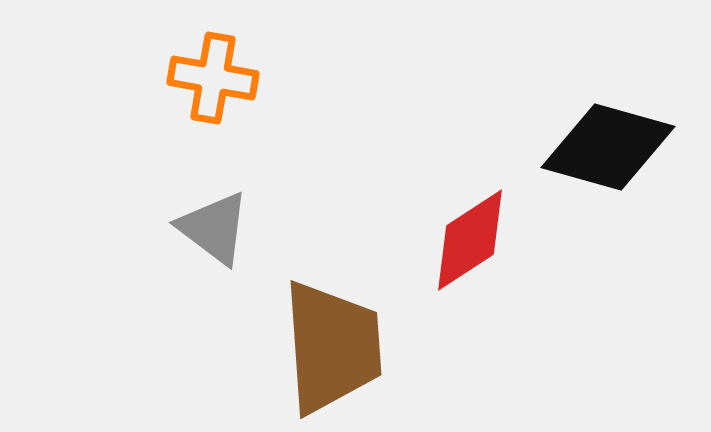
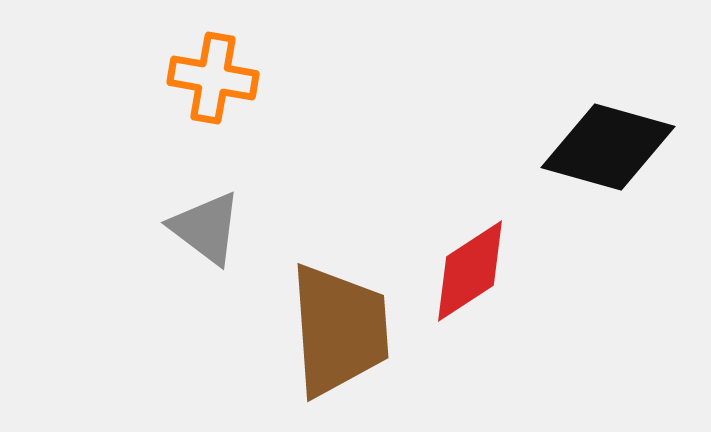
gray triangle: moved 8 px left
red diamond: moved 31 px down
brown trapezoid: moved 7 px right, 17 px up
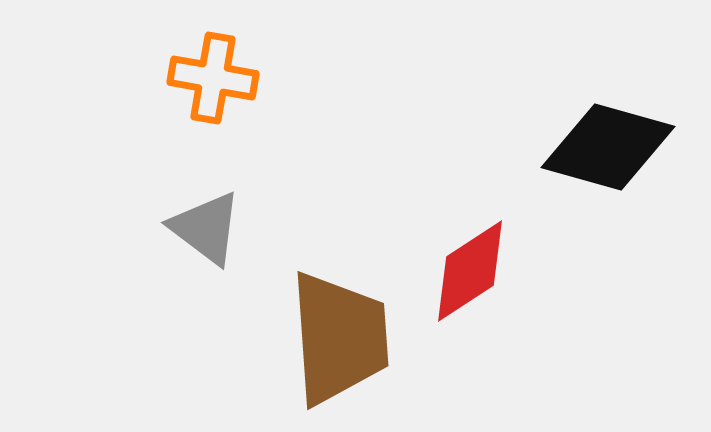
brown trapezoid: moved 8 px down
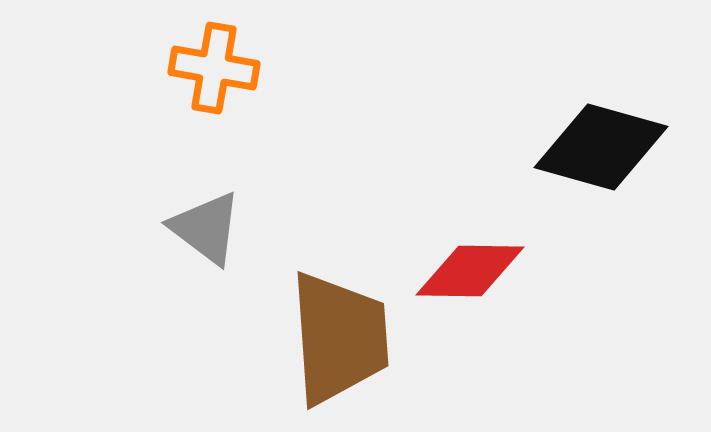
orange cross: moved 1 px right, 10 px up
black diamond: moved 7 px left
red diamond: rotated 34 degrees clockwise
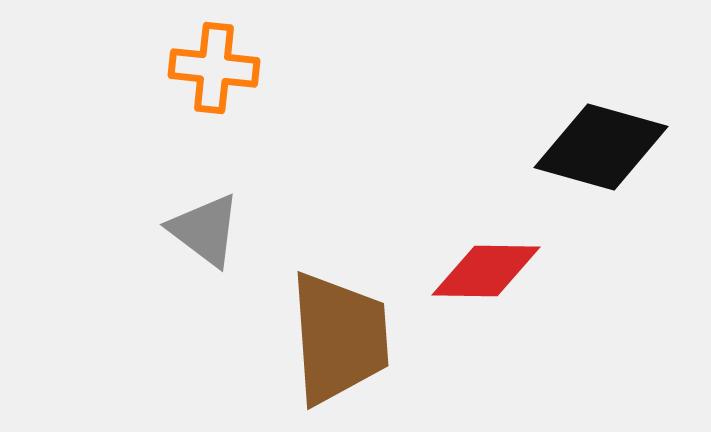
orange cross: rotated 4 degrees counterclockwise
gray triangle: moved 1 px left, 2 px down
red diamond: moved 16 px right
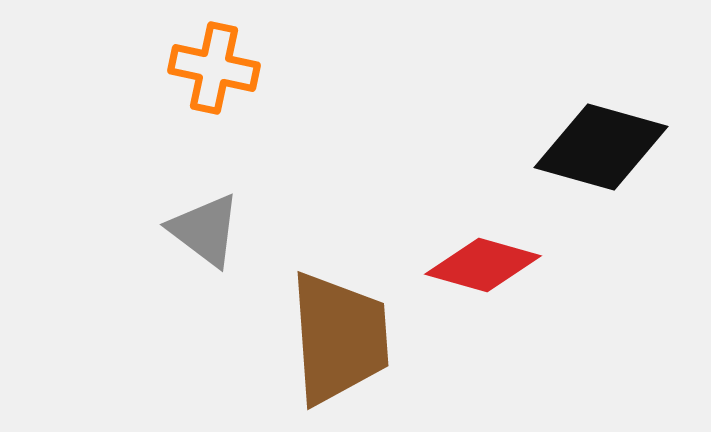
orange cross: rotated 6 degrees clockwise
red diamond: moved 3 px left, 6 px up; rotated 15 degrees clockwise
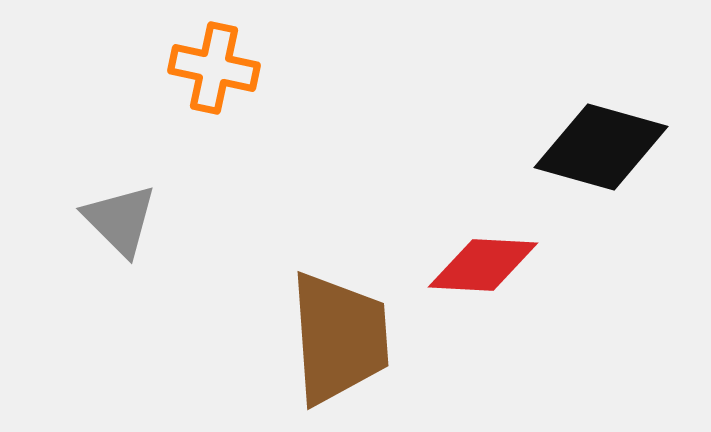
gray triangle: moved 85 px left, 10 px up; rotated 8 degrees clockwise
red diamond: rotated 13 degrees counterclockwise
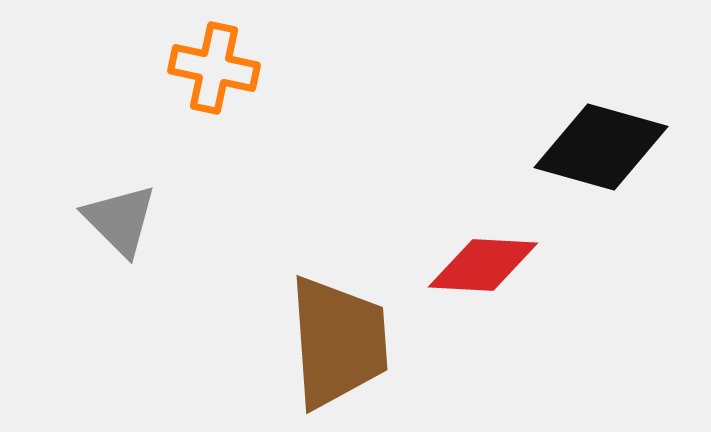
brown trapezoid: moved 1 px left, 4 px down
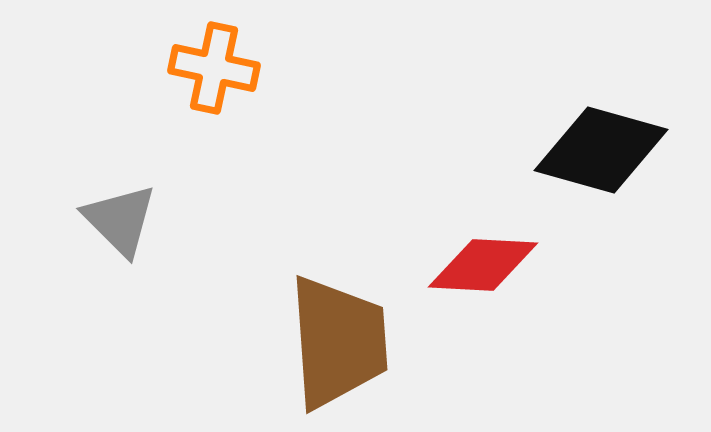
black diamond: moved 3 px down
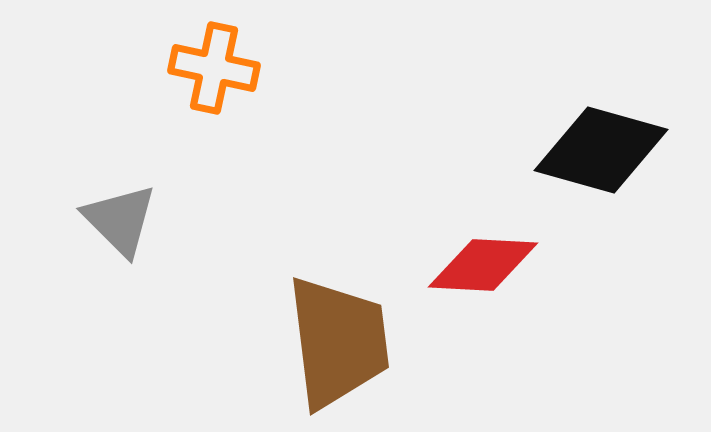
brown trapezoid: rotated 3 degrees counterclockwise
